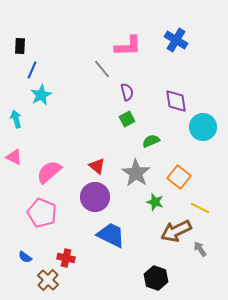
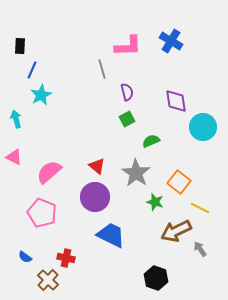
blue cross: moved 5 px left, 1 px down
gray line: rotated 24 degrees clockwise
orange square: moved 5 px down
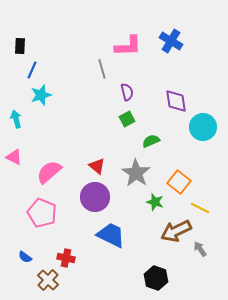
cyan star: rotated 10 degrees clockwise
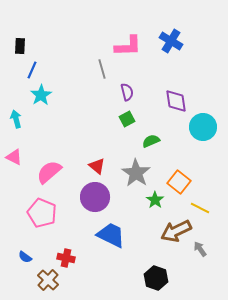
cyan star: rotated 15 degrees counterclockwise
green star: moved 2 px up; rotated 18 degrees clockwise
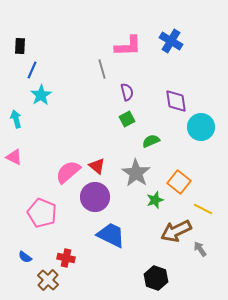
cyan circle: moved 2 px left
pink semicircle: moved 19 px right
green star: rotated 18 degrees clockwise
yellow line: moved 3 px right, 1 px down
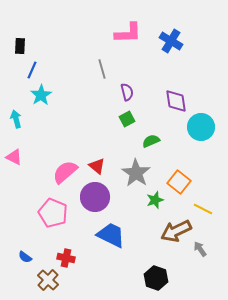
pink L-shape: moved 13 px up
pink semicircle: moved 3 px left
pink pentagon: moved 11 px right
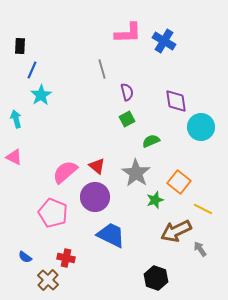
blue cross: moved 7 px left
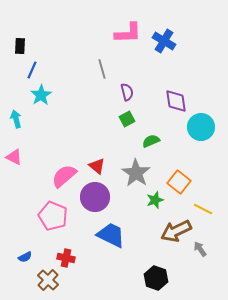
pink semicircle: moved 1 px left, 4 px down
pink pentagon: moved 3 px down
blue semicircle: rotated 64 degrees counterclockwise
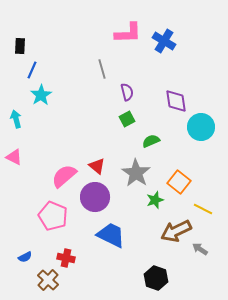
gray arrow: rotated 21 degrees counterclockwise
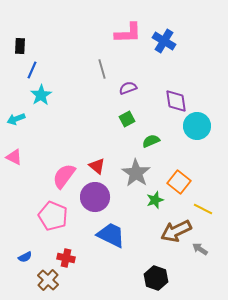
purple semicircle: moved 1 px right, 4 px up; rotated 96 degrees counterclockwise
cyan arrow: rotated 96 degrees counterclockwise
cyan circle: moved 4 px left, 1 px up
pink semicircle: rotated 12 degrees counterclockwise
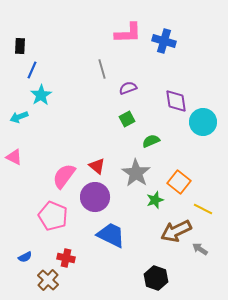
blue cross: rotated 15 degrees counterclockwise
cyan arrow: moved 3 px right, 2 px up
cyan circle: moved 6 px right, 4 px up
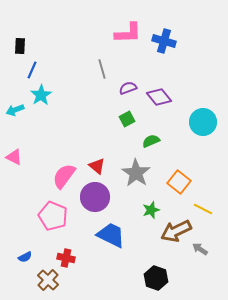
purple diamond: moved 17 px left, 4 px up; rotated 30 degrees counterclockwise
cyan arrow: moved 4 px left, 7 px up
green star: moved 4 px left, 10 px down
